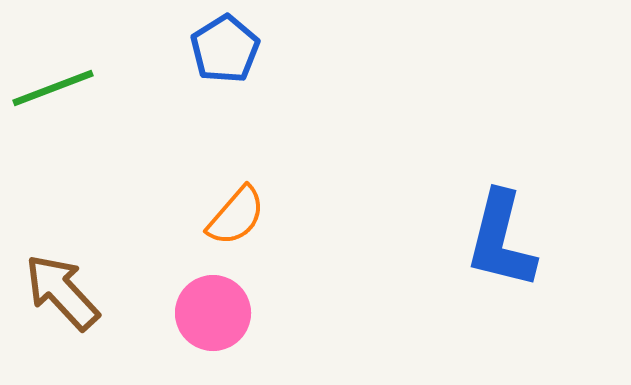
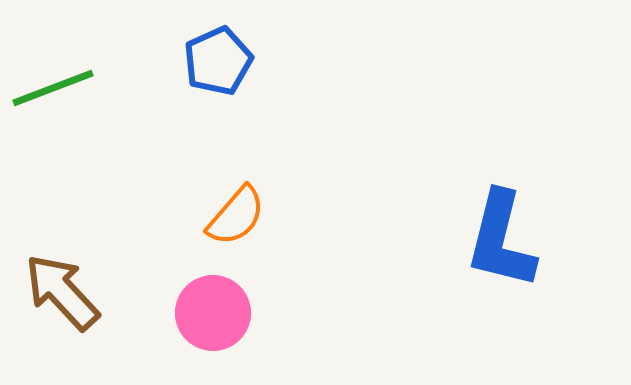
blue pentagon: moved 7 px left, 12 px down; rotated 8 degrees clockwise
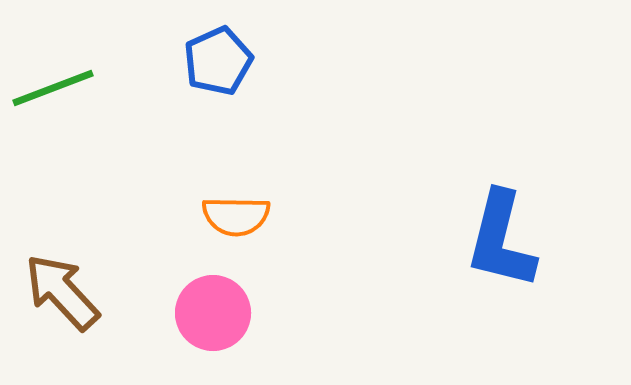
orange semicircle: rotated 50 degrees clockwise
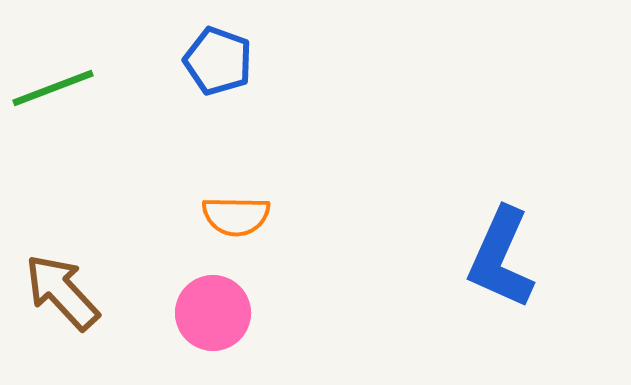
blue pentagon: rotated 28 degrees counterclockwise
blue L-shape: moved 18 px down; rotated 10 degrees clockwise
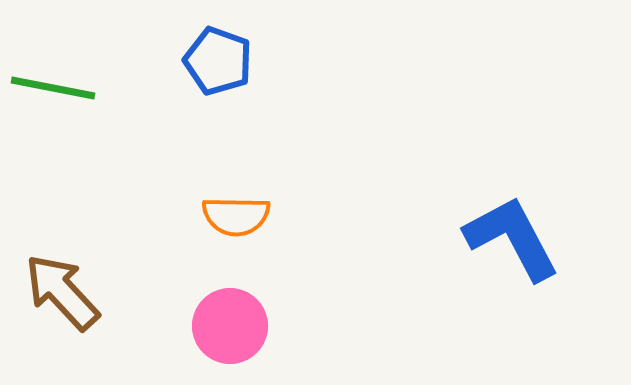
green line: rotated 32 degrees clockwise
blue L-shape: moved 11 px right, 20 px up; rotated 128 degrees clockwise
pink circle: moved 17 px right, 13 px down
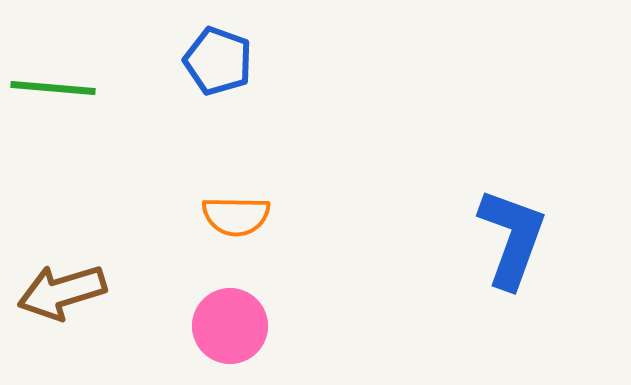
green line: rotated 6 degrees counterclockwise
blue L-shape: rotated 48 degrees clockwise
brown arrow: rotated 64 degrees counterclockwise
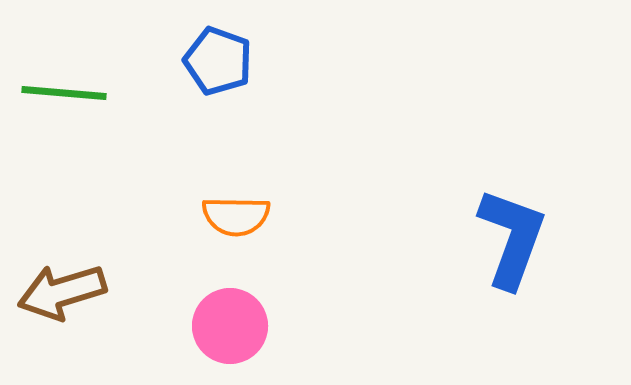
green line: moved 11 px right, 5 px down
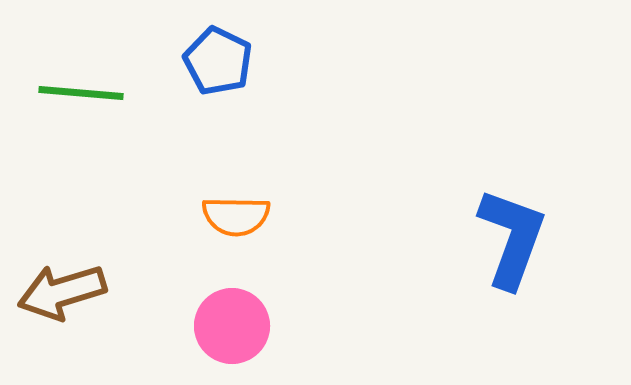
blue pentagon: rotated 6 degrees clockwise
green line: moved 17 px right
pink circle: moved 2 px right
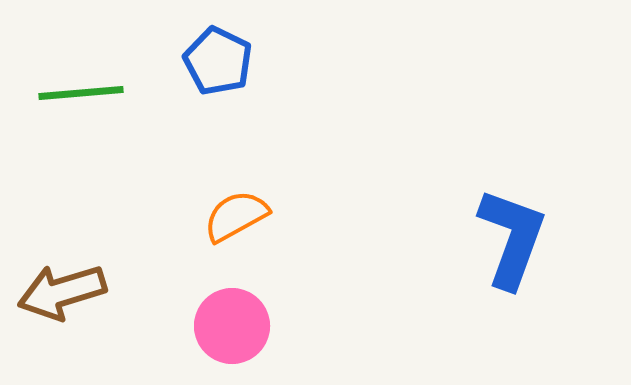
green line: rotated 10 degrees counterclockwise
orange semicircle: rotated 150 degrees clockwise
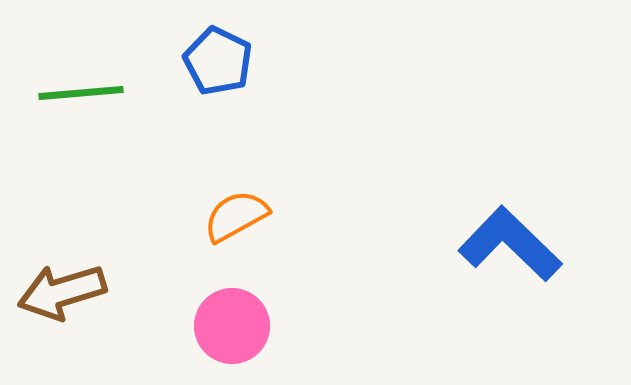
blue L-shape: moved 2 px left, 6 px down; rotated 66 degrees counterclockwise
